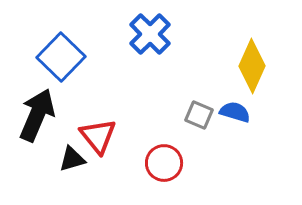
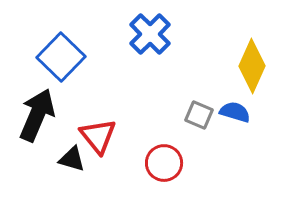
black triangle: rotated 32 degrees clockwise
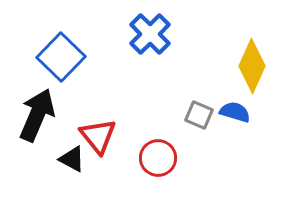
black triangle: rotated 12 degrees clockwise
red circle: moved 6 px left, 5 px up
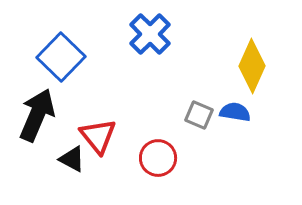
blue semicircle: rotated 8 degrees counterclockwise
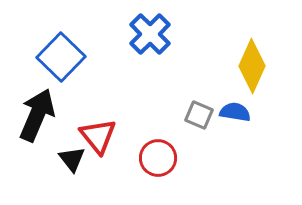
black triangle: rotated 24 degrees clockwise
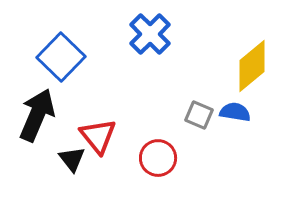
yellow diamond: rotated 26 degrees clockwise
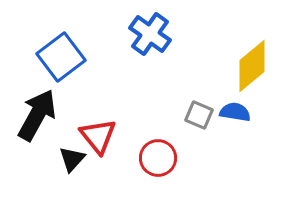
blue cross: rotated 9 degrees counterclockwise
blue square: rotated 9 degrees clockwise
black arrow: rotated 6 degrees clockwise
black triangle: rotated 20 degrees clockwise
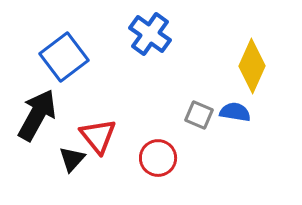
blue square: moved 3 px right
yellow diamond: rotated 26 degrees counterclockwise
